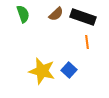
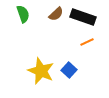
orange line: rotated 72 degrees clockwise
yellow star: moved 1 px left; rotated 8 degrees clockwise
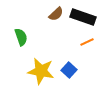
green semicircle: moved 2 px left, 23 px down
yellow star: rotated 12 degrees counterclockwise
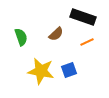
brown semicircle: moved 20 px down
blue square: rotated 28 degrees clockwise
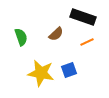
yellow star: moved 2 px down
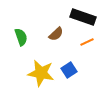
blue square: rotated 14 degrees counterclockwise
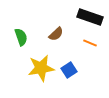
black rectangle: moved 7 px right
orange line: moved 3 px right, 1 px down; rotated 48 degrees clockwise
yellow star: moved 5 px up; rotated 20 degrees counterclockwise
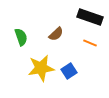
blue square: moved 1 px down
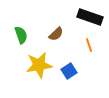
green semicircle: moved 2 px up
orange line: moved 1 px left, 2 px down; rotated 48 degrees clockwise
yellow star: moved 2 px left, 3 px up
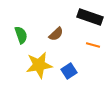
orange line: moved 4 px right; rotated 56 degrees counterclockwise
